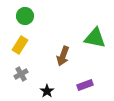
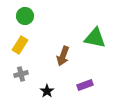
gray cross: rotated 16 degrees clockwise
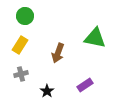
brown arrow: moved 5 px left, 3 px up
purple rectangle: rotated 14 degrees counterclockwise
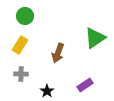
green triangle: rotated 45 degrees counterclockwise
gray cross: rotated 16 degrees clockwise
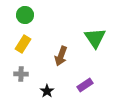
green circle: moved 1 px up
green triangle: rotated 30 degrees counterclockwise
yellow rectangle: moved 3 px right, 1 px up
brown arrow: moved 3 px right, 3 px down
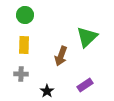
green triangle: moved 8 px left, 1 px up; rotated 20 degrees clockwise
yellow rectangle: moved 1 px right, 1 px down; rotated 30 degrees counterclockwise
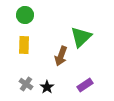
green triangle: moved 6 px left
gray cross: moved 5 px right, 10 px down; rotated 32 degrees clockwise
black star: moved 4 px up
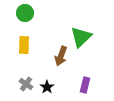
green circle: moved 2 px up
purple rectangle: rotated 42 degrees counterclockwise
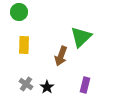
green circle: moved 6 px left, 1 px up
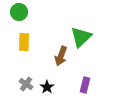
yellow rectangle: moved 3 px up
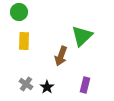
green triangle: moved 1 px right, 1 px up
yellow rectangle: moved 1 px up
